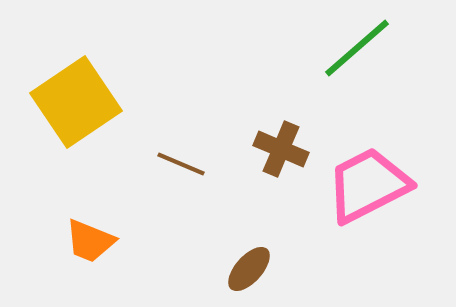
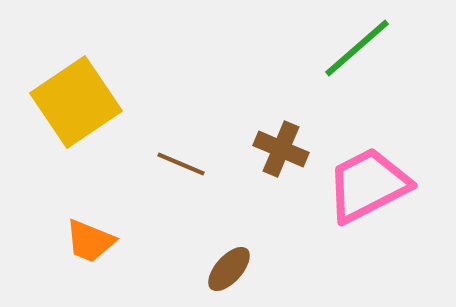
brown ellipse: moved 20 px left
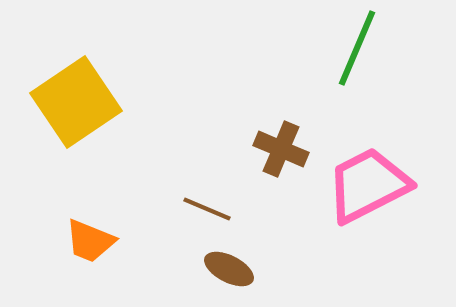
green line: rotated 26 degrees counterclockwise
brown line: moved 26 px right, 45 px down
brown ellipse: rotated 75 degrees clockwise
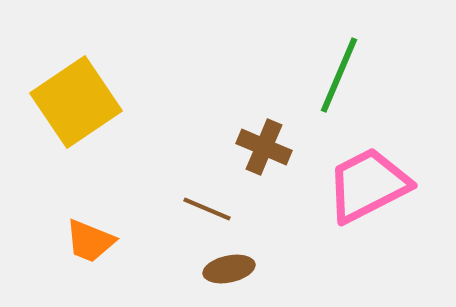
green line: moved 18 px left, 27 px down
brown cross: moved 17 px left, 2 px up
brown ellipse: rotated 39 degrees counterclockwise
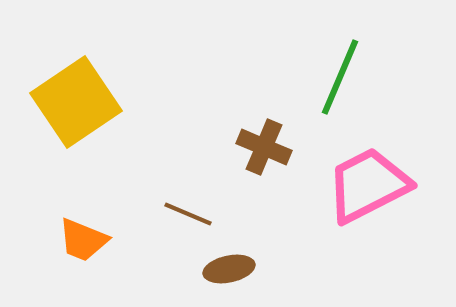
green line: moved 1 px right, 2 px down
brown line: moved 19 px left, 5 px down
orange trapezoid: moved 7 px left, 1 px up
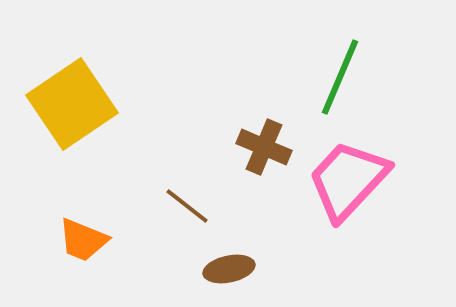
yellow square: moved 4 px left, 2 px down
pink trapezoid: moved 20 px left, 5 px up; rotated 20 degrees counterclockwise
brown line: moved 1 px left, 8 px up; rotated 15 degrees clockwise
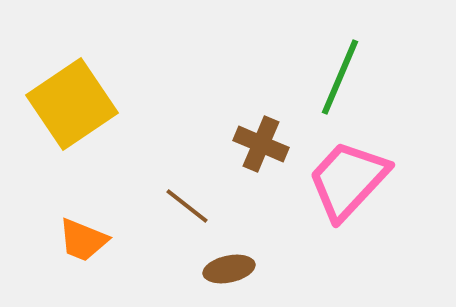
brown cross: moved 3 px left, 3 px up
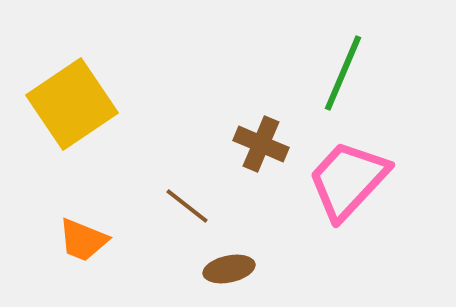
green line: moved 3 px right, 4 px up
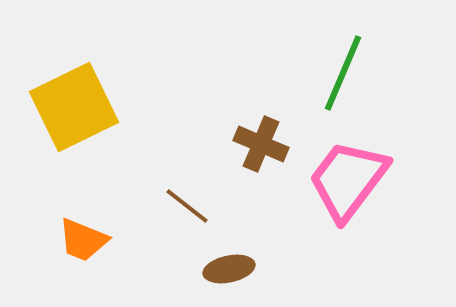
yellow square: moved 2 px right, 3 px down; rotated 8 degrees clockwise
pink trapezoid: rotated 6 degrees counterclockwise
